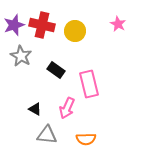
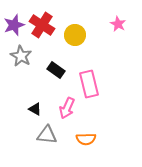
red cross: rotated 20 degrees clockwise
yellow circle: moved 4 px down
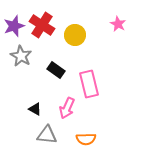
purple star: moved 1 px down
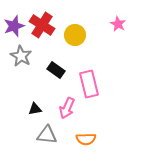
black triangle: rotated 40 degrees counterclockwise
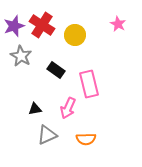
pink arrow: moved 1 px right
gray triangle: rotated 30 degrees counterclockwise
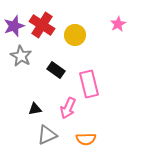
pink star: rotated 14 degrees clockwise
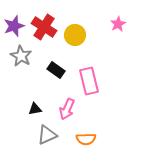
red cross: moved 2 px right, 2 px down
pink rectangle: moved 3 px up
pink arrow: moved 1 px left, 1 px down
